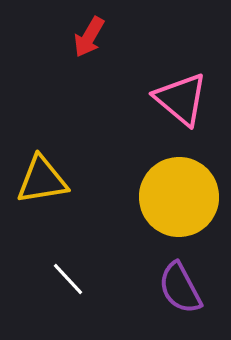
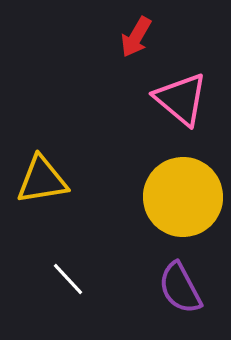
red arrow: moved 47 px right
yellow circle: moved 4 px right
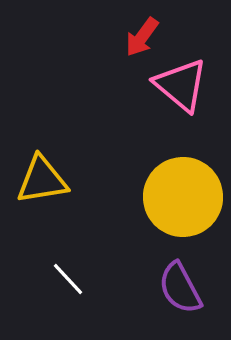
red arrow: moved 6 px right; rotated 6 degrees clockwise
pink triangle: moved 14 px up
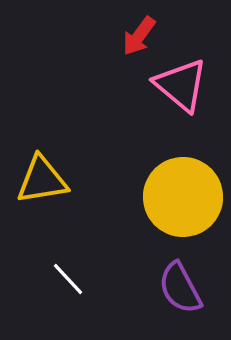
red arrow: moved 3 px left, 1 px up
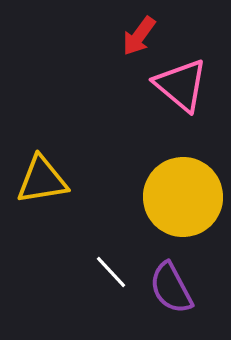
white line: moved 43 px right, 7 px up
purple semicircle: moved 9 px left
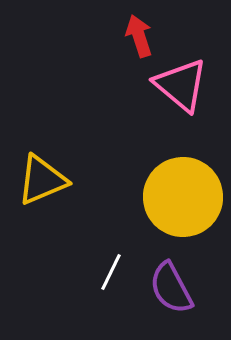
red arrow: rotated 126 degrees clockwise
yellow triangle: rotated 14 degrees counterclockwise
white line: rotated 69 degrees clockwise
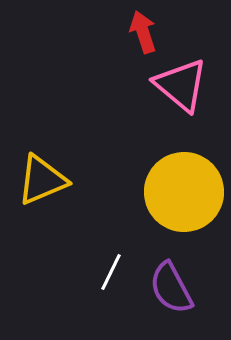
red arrow: moved 4 px right, 4 px up
yellow circle: moved 1 px right, 5 px up
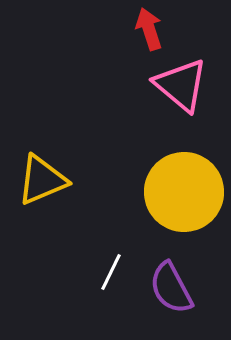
red arrow: moved 6 px right, 3 px up
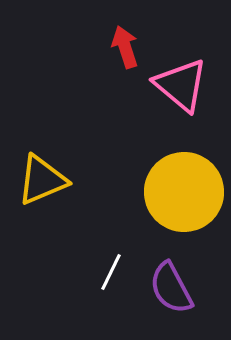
red arrow: moved 24 px left, 18 px down
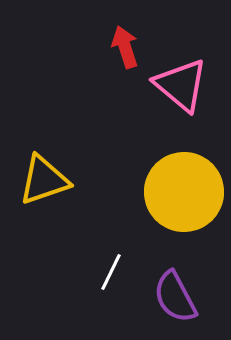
yellow triangle: moved 2 px right; rotated 4 degrees clockwise
purple semicircle: moved 4 px right, 9 px down
